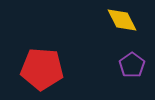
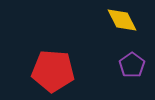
red pentagon: moved 11 px right, 2 px down
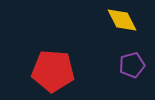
purple pentagon: rotated 20 degrees clockwise
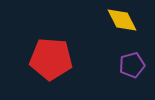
red pentagon: moved 2 px left, 12 px up
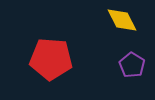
purple pentagon: rotated 25 degrees counterclockwise
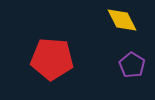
red pentagon: moved 1 px right
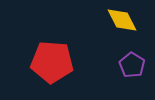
red pentagon: moved 3 px down
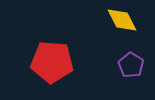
purple pentagon: moved 1 px left
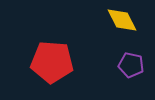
purple pentagon: rotated 20 degrees counterclockwise
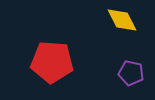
purple pentagon: moved 8 px down
